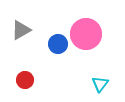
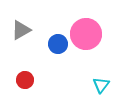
cyan triangle: moved 1 px right, 1 px down
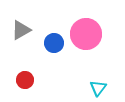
blue circle: moved 4 px left, 1 px up
cyan triangle: moved 3 px left, 3 px down
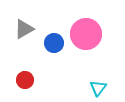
gray triangle: moved 3 px right, 1 px up
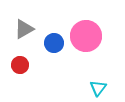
pink circle: moved 2 px down
red circle: moved 5 px left, 15 px up
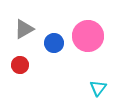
pink circle: moved 2 px right
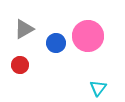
blue circle: moved 2 px right
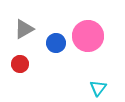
red circle: moved 1 px up
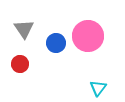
gray triangle: rotated 35 degrees counterclockwise
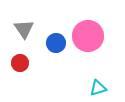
red circle: moved 1 px up
cyan triangle: rotated 36 degrees clockwise
